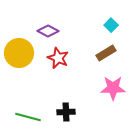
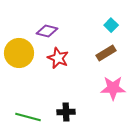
purple diamond: moved 1 px left; rotated 15 degrees counterclockwise
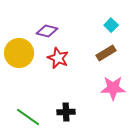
green line: rotated 20 degrees clockwise
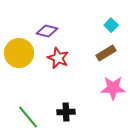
green line: rotated 15 degrees clockwise
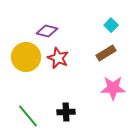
yellow circle: moved 7 px right, 4 px down
green line: moved 1 px up
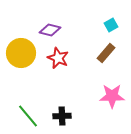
cyan square: rotated 16 degrees clockwise
purple diamond: moved 3 px right, 1 px up
brown rectangle: rotated 18 degrees counterclockwise
yellow circle: moved 5 px left, 4 px up
pink star: moved 1 px left, 8 px down
black cross: moved 4 px left, 4 px down
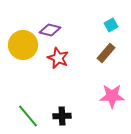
yellow circle: moved 2 px right, 8 px up
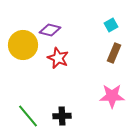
brown rectangle: moved 8 px right; rotated 18 degrees counterclockwise
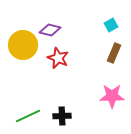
green line: rotated 75 degrees counterclockwise
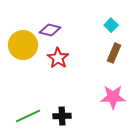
cyan square: rotated 16 degrees counterclockwise
red star: rotated 10 degrees clockwise
pink star: moved 1 px right, 1 px down
